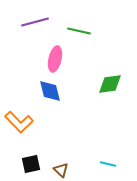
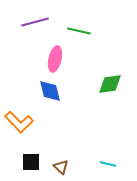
black square: moved 2 px up; rotated 12 degrees clockwise
brown triangle: moved 3 px up
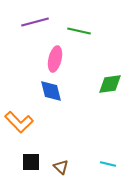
blue diamond: moved 1 px right
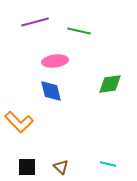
pink ellipse: moved 2 px down; rotated 70 degrees clockwise
black square: moved 4 px left, 5 px down
